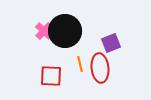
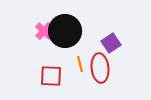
purple square: rotated 12 degrees counterclockwise
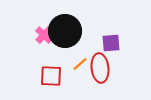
pink cross: moved 4 px down
purple square: rotated 30 degrees clockwise
orange line: rotated 63 degrees clockwise
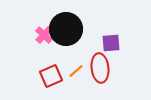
black circle: moved 1 px right, 2 px up
orange line: moved 4 px left, 7 px down
red square: rotated 25 degrees counterclockwise
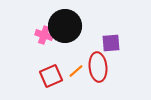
black circle: moved 1 px left, 3 px up
pink cross: rotated 24 degrees counterclockwise
red ellipse: moved 2 px left, 1 px up
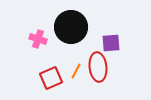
black circle: moved 6 px right, 1 px down
pink cross: moved 6 px left, 4 px down
orange line: rotated 21 degrees counterclockwise
red square: moved 2 px down
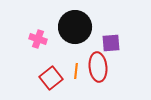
black circle: moved 4 px right
orange line: rotated 21 degrees counterclockwise
red square: rotated 15 degrees counterclockwise
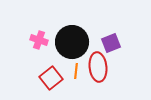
black circle: moved 3 px left, 15 px down
pink cross: moved 1 px right, 1 px down
purple square: rotated 18 degrees counterclockwise
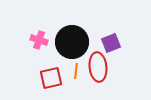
red square: rotated 25 degrees clockwise
